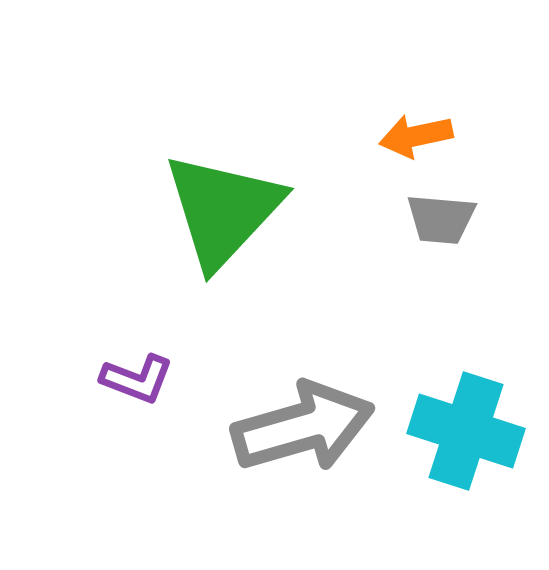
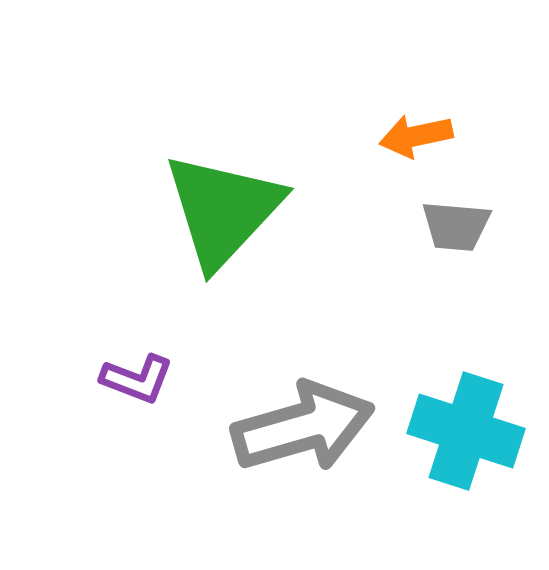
gray trapezoid: moved 15 px right, 7 px down
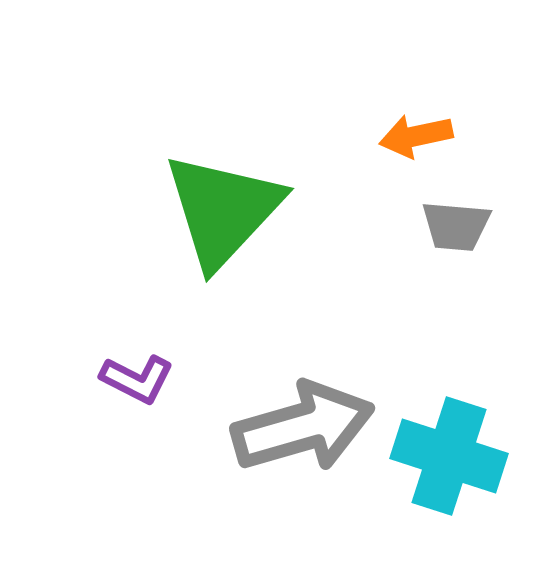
purple L-shape: rotated 6 degrees clockwise
cyan cross: moved 17 px left, 25 px down
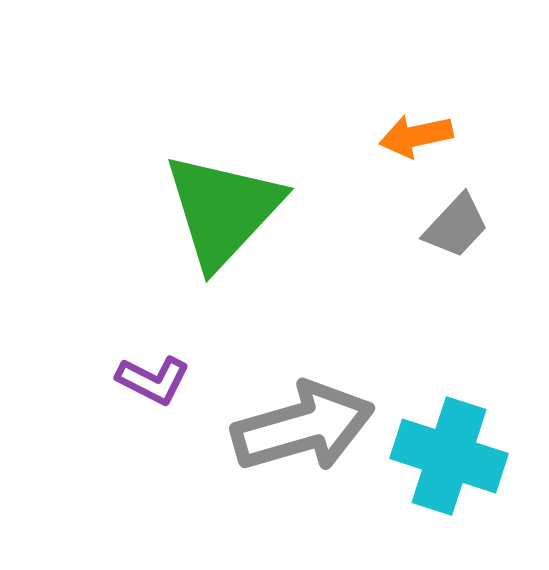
gray trapezoid: rotated 52 degrees counterclockwise
purple L-shape: moved 16 px right, 1 px down
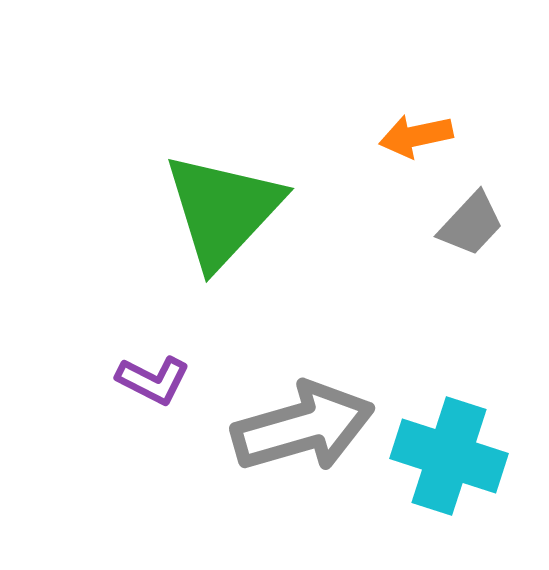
gray trapezoid: moved 15 px right, 2 px up
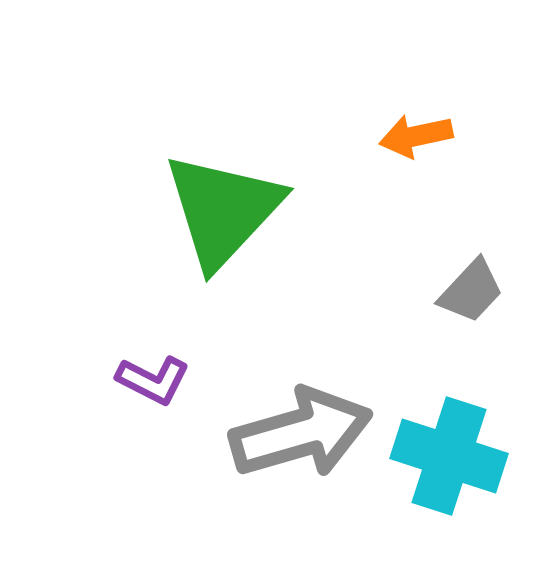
gray trapezoid: moved 67 px down
gray arrow: moved 2 px left, 6 px down
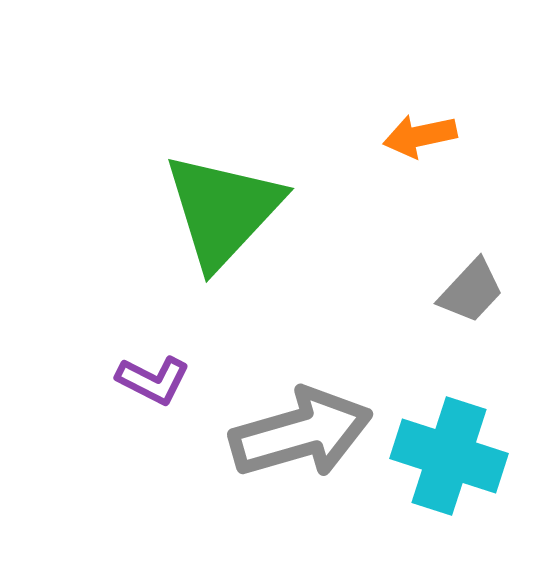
orange arrow: moved 4 px right
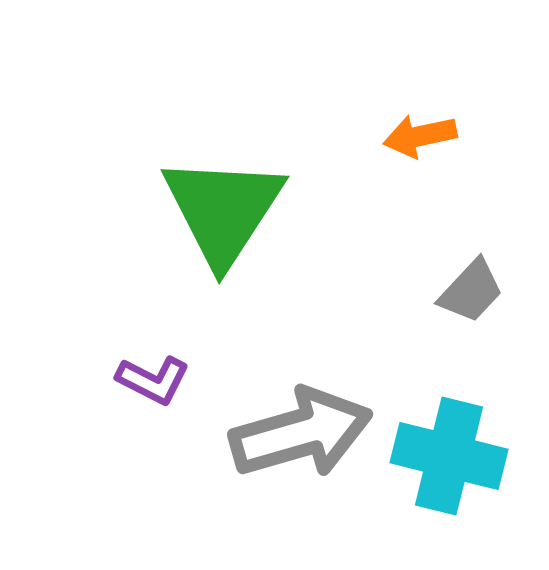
green triangle: rotated 10 degrees counterclockwise
cyan cross: rotated 4 degrees counterclockwise
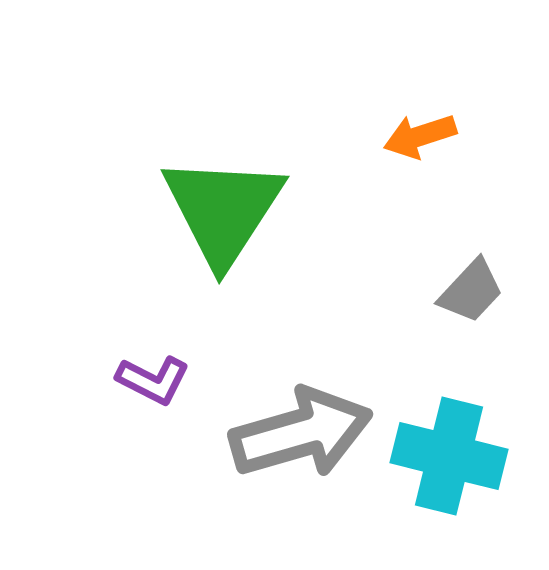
orange arrow: rotated 6 degrees counterclockwise
